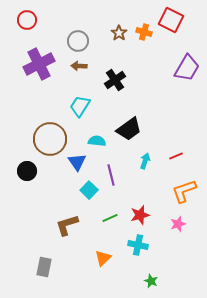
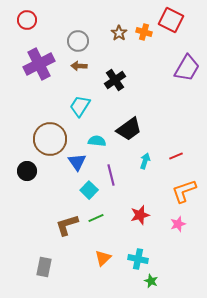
green line: moved 14 px left
cyan cross: moved 14 px down
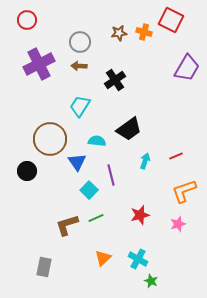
brown star: rotated 28 degrees clockwise
gray circle: moved 2 px right, 1 px down
cyan cross: rotated 18 degrees clockwise
